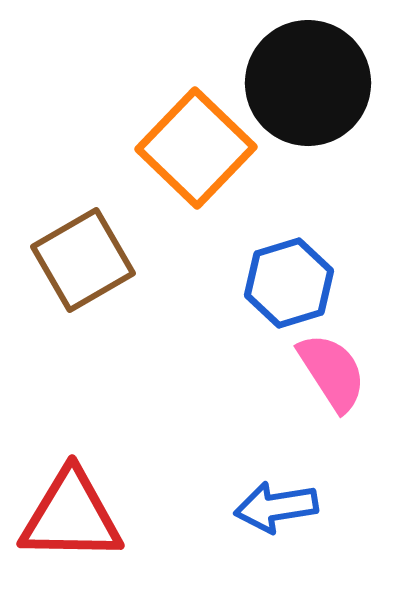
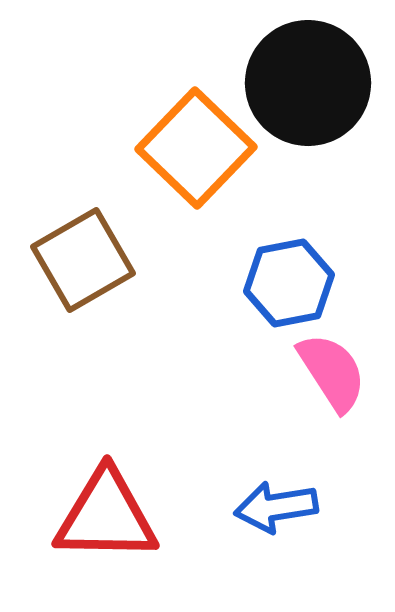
blue hexagon: rotated 6 degrees clockwise
red triangle: moved 35 px right
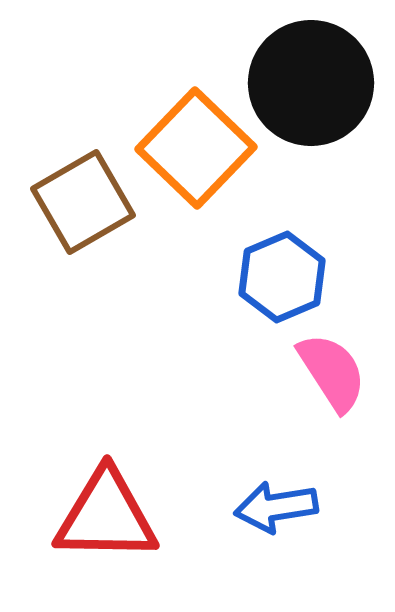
black circle: moved 3 px right
brown square: moved 58 px up
blue hexagon: moved 7 px left, 6 px up; rotated 12 degrees counterclockwise
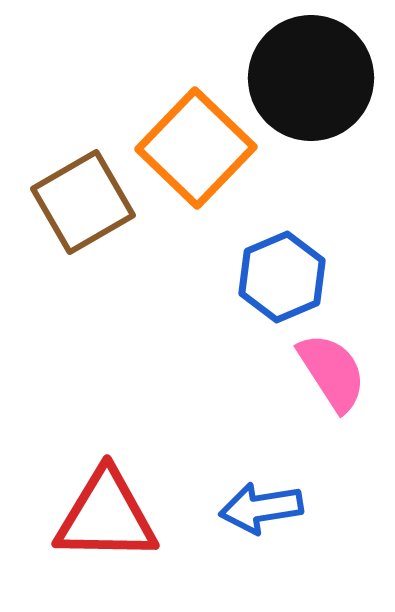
black circle: moved 5 px up
blue arrow: moved 15 px left, 1 px down
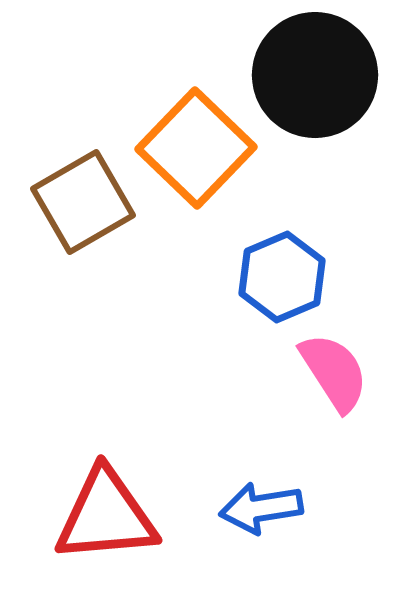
black circle: moved 4 px right, 3 px up
pink semicircle: moved 2 px right
red triangle: rotated 6 degrees counterclockwise
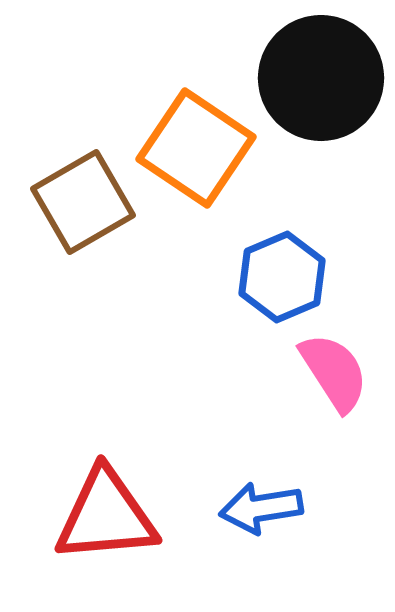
black circle: moved 6 px right, 3 px down
orange square: rotated 10 degrees counterclockwise
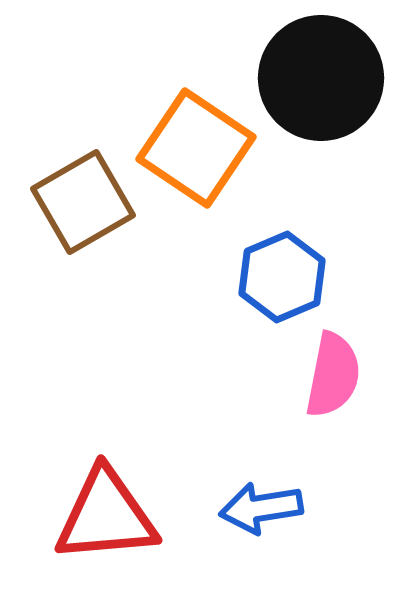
pink semicircle: moved 1 px left, 3 px down; rotated 44 degrees clockwise
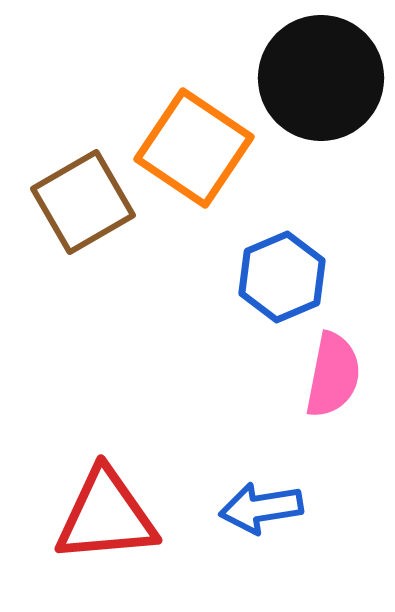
orange square: moved 2 px left
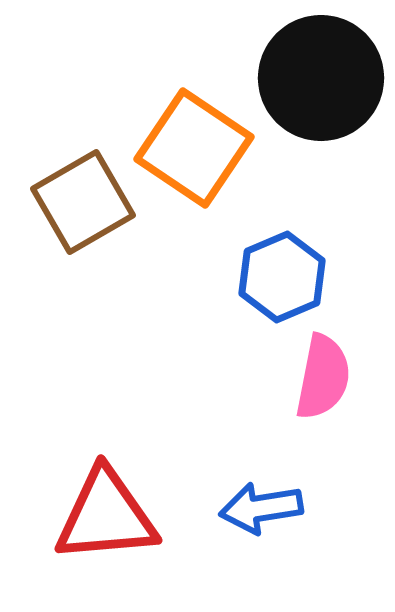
pink semicircle: moved 10 px left, 2 px down
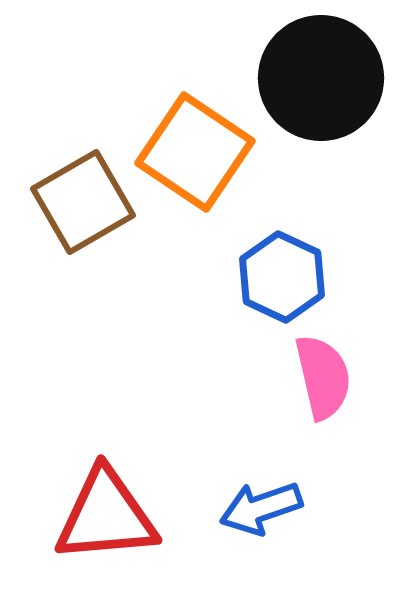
orange square: moved 1 px right, 4 px down
blue hexagon: rotated 12 degrees counterclockwise
pink semicircle: rotated 24 degrees counterclockwise
blue arrow: rotated 10 degrees counterclockwise
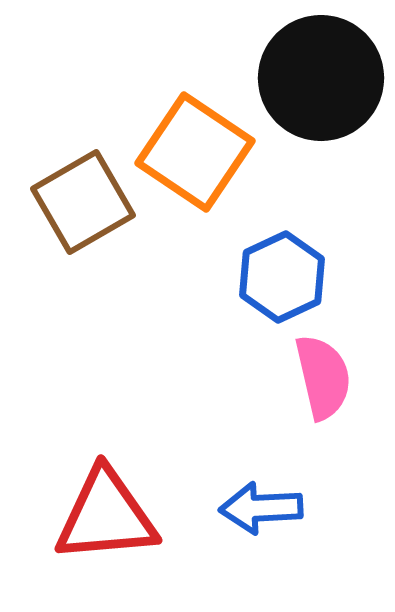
blue hexagon: rotated 10 degrees clockwise
blue arrow: rotated 16 degrees clockwise
